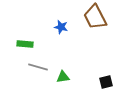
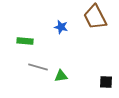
green rectangle: moved 3 px up
green triangle: moved 2 px left, 1 px up
black square: rotated 16 degrees clockwise
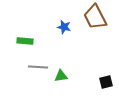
blue star: moved 3 px right
gray line: rotated 12 degrees counterclockwise
black square: rotated 16 degrees counterclockwise
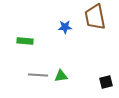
brown trapezoid: rotated 16 degrees clockwise
blue star: moved 1 px right; rotated 16 degrees counterclockwise
gray line: moved 8 px down
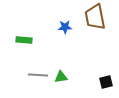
green rectangle: moved 1 px left, 1 px up
green triangle: moved 1 px down
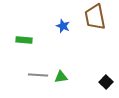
blue star: moved 2 px left, 1 px up; rotated 24 degrees clockwise
black square: rotated 32 degrees counterclockwise
